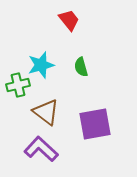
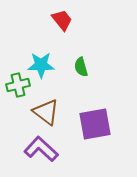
red trapezoid: moved 7 px left
cyan star: rotated 16 degrees clockwise
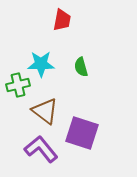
red trapezoid: rotated 50 degrees clockwise
cyan star: moved 1 px up
brown triangle: moved 1 px left, 1 px up
purple square: moved 13 px left, 9 px down; rotated 28 degrees clockwise
purple L-shape: rotated 8 degrees clockwise
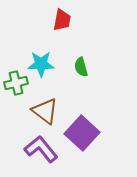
green cross: moved 2 px left, 2 px up
purple square: rotated 24 degrees clockwise
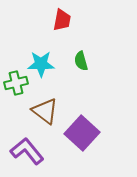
green semicircle: moved 6 px up
purple L-shape: moved 14 px left, 2 px down
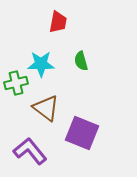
red trapezoid: moved 4 px left, 2 px down
brown triangle: moved 1 px right, 3 px up
purple square: rotated 20 degrees counterclockwise
purple L-shape: moved 3 px right
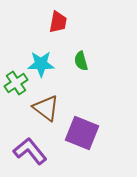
green cross: rotated 20 degrees counterclockwise
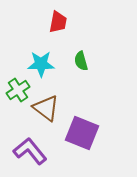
green cross: moved 2 px right, 7 px down
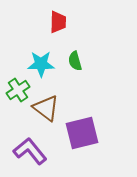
red trapezoid: rotated 10 degrees counterclockwise
green semicircle: moved 6 px left
purple square: rotated 36 degrees counterclockwise
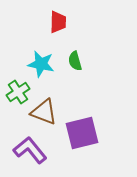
cyan star: rotated 12 degrees clockwise
green cross: moved 2 px down
brown triangle: moved 2 px left, 4 px down; rotated 16 degrees counterclockwise
purple L-shape: moved 1 px up
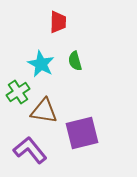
cyan star: rotated 16 degrees clockwise
brown triangle: moved 1 px up; rotated 12 degrees counterclockwise
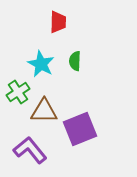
green semicircle: rotated 18 degrees clockwise
brown triangle: rotated 8 degrees counterclockwise
purple square: moved 2 px left, 4 px up; rotated 8 degrees counterclockwise
